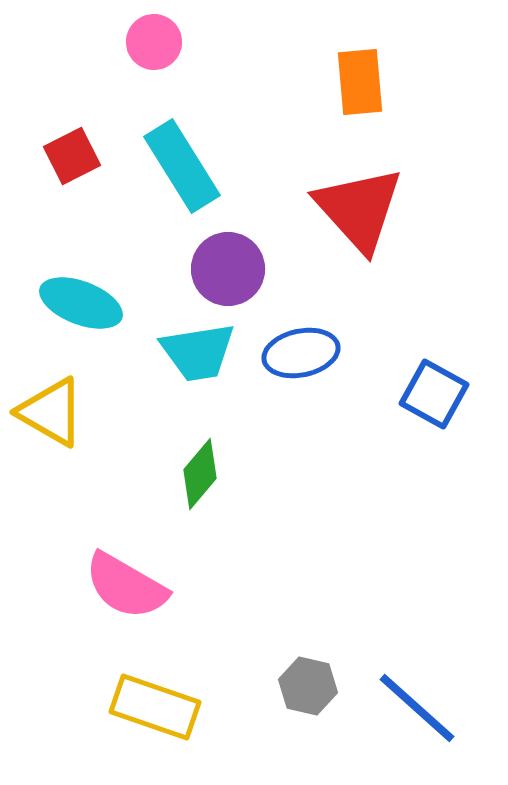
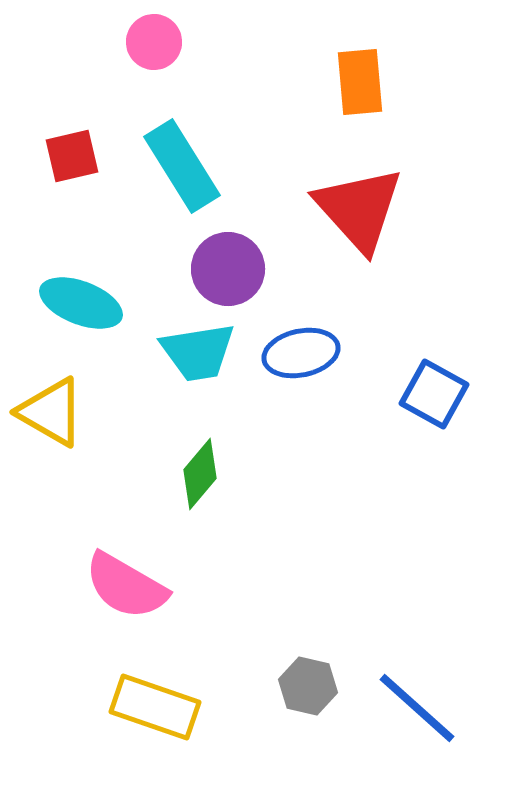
red square: rotated 14 degrees clockwise
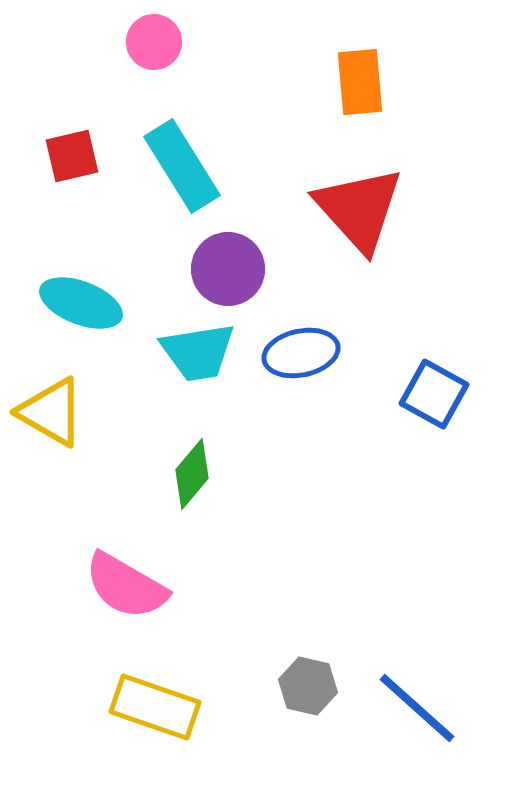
green diamond: moved 8 px left
